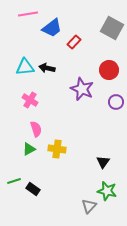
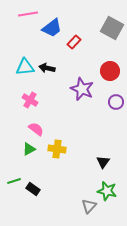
red circle: moved 1 px right, 1 px down
pink semicircle: rotated 35 degrees counterclockwise
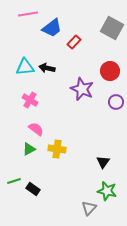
gray triangle: moved 2 px down
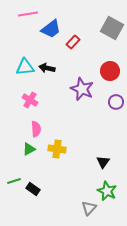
blue trapezoid: moved 1 px left, 1 px down
red rectangle: moved 1 px left
pink semicircle: rotated 49 degrees clockwise
green star: rotated 12 degrees clockwise
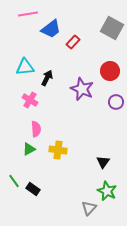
black arrow: moved 10 px down; rotated 105 degrees clockwise
yellow cross: moved 1 px right, 1 px down
green line: rotated 72 degrees clockwise
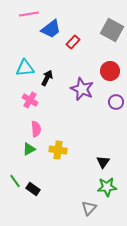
pink line: moved 1 px right
gray square: moved 2 px down
cyan triangle: moved 1 px down
green line: moved 1 px right
green star: moved 4 px up; rotated 30 degrees counterclockwise
